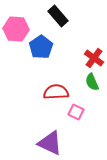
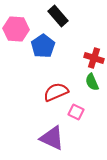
blue pentagon: moved 2 px right, 1 px up
red cross: rotated 18 degrees counterclockwise
red semicircle: rotated 20 degrees counterclockwise
purple triangle: moved 2 px right, 5 px up
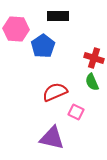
black rectangle: rotated 50 degrees counterclockwise
red semicircle: moved 1 px left
purple triangle: rotated 12 degrees counterclockwise
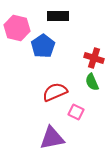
pink hexagon: moved 1 px right, 1 px up; rotated 10 degrees clockwise
purple triangle: rotated 24 degrees counterclockwise
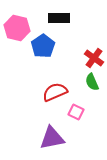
black rectangle: moved 1 px right, 2 px down
red cross: rotated 18 degrees clockwise
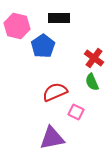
pink hexagon: moved 2 px up
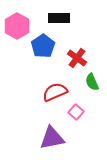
pink hexagon: rotated 15 degrees clockwise
red cross: moved 17 px left
pink square: rotated 14 degrees clockwise
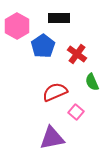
red cross: moved 4 px up
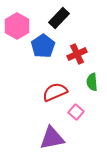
black rectangle: rotated 45 degrees counterclockwise
red cross: rotated 30 degrees clockwise
green semicircle: rotated 18 degrees clockwise
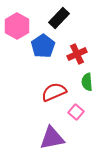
green semicircle: moved 5 px left
red semicircle: moved 1 px left
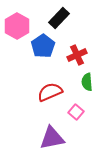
red cross: moved 1 px down
red semicircle: moved 4 px left
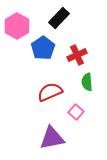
blue pentagon: moved 2 px down
